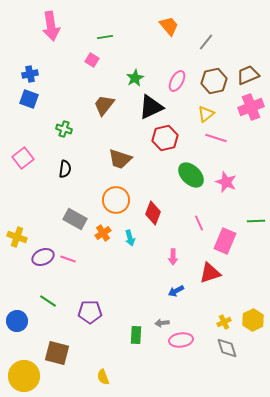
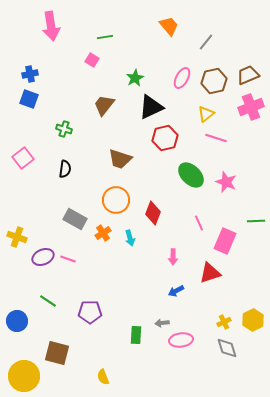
pink ellipse at (177, 81): moved 5 px right, 3 px up
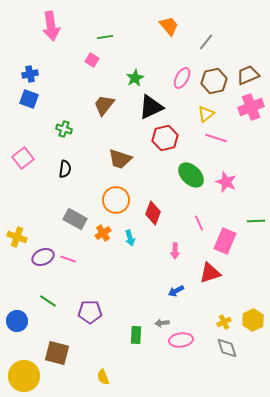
pink arrow at (173, 257): moved 2 px right, 6 px up
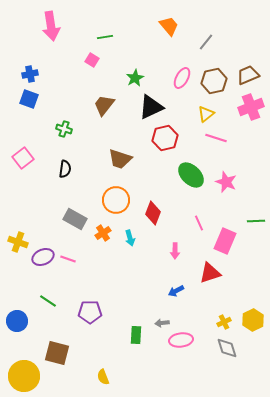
yellow cross at (17, 237): moved 1 px right, 5 px down
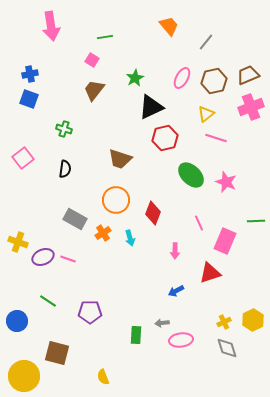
brown trapezoid at (104, 105): moved 10 px left, 15 px up
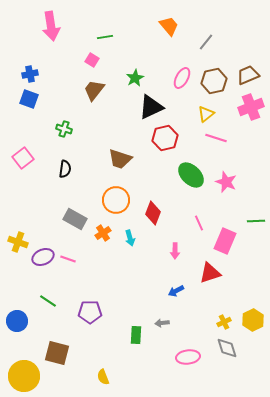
pink ellipse at (181, 340): moved 7 px right, 17 px down
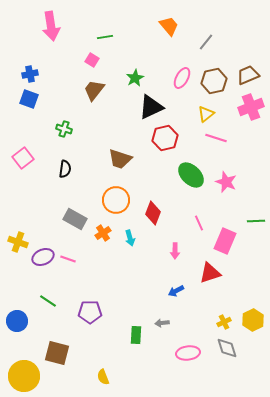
pink ellipse at (188, 357): moved 4 px up
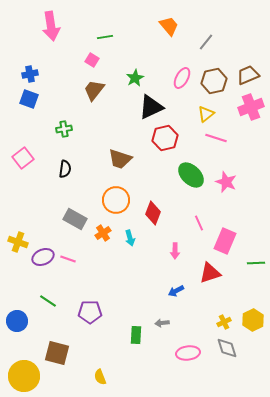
green cross at (64, 129): rotated 28 degrees counterclockwise
green line at (256, 221): moved 42 px down
yellow semicircle at (103, 377): moved 3 px left
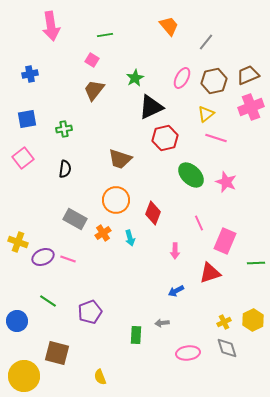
green line at (105, 37): moved 2 px up
blue square at (29, 99): moved 2 px left, 20 px down; rotated 30 degrees counterclockwise
purple pentagon at (90, 312): rotated 20 degrees counterclockwise
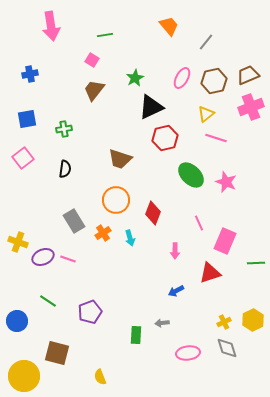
gray rectangle at (75, 219): moved 1 px left, 2 px down; rotated 30 degrees clockwise
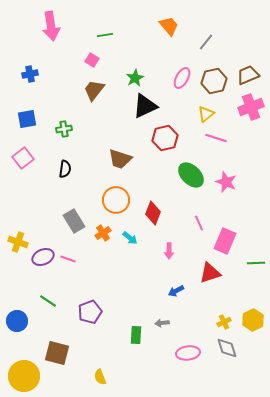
black triangle at (151, 107): moved 6 px left, 1 px up
cyan arrow at (130, 238): rotated 35 degrees counterclockwise
pink arrow at (175, 251): moved 6 px left
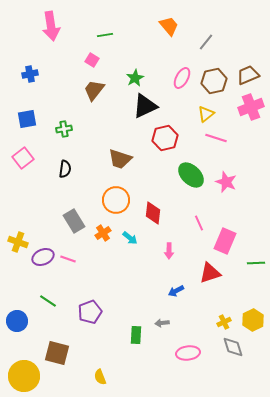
red diamond at (153, 213): rotated 15 degrees counterclockwise
gray diamond at (227, 348): moved 6 px right, 1 px up
